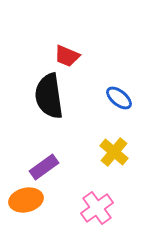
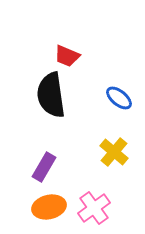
black semicircle: moved 2 px right, 1 px up
purple rectangle: rotated 24 degrees counterclockwise
orange ellipse: moved 23 px right, 7 px down
pink cross: moved 3 px left
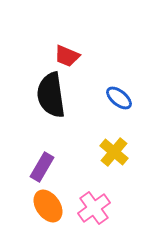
purple rectangle: moved 2 px left
orange ellipse: moved 1 px left, 1 px up; rotated 68 degrees clockwise
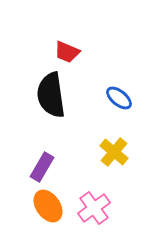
red trapezoid: moved 4 px up
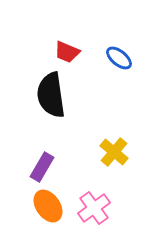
blue ellipse: moved 40 px up
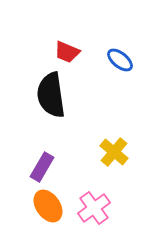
blue ellipse: moved 1 px right, 2 px down
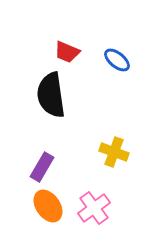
blue ellipse: moved 3 px left
yellow cross: rotated 20 degrees counterclockwise
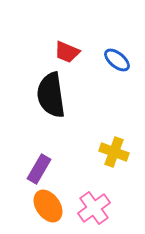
purple rectangle: moved 3 px left, 2 px down
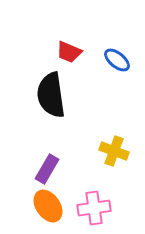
red trapezoid: moved 2 px right
yellow cross: moved 1 px up
purple rectangle: moved 8 px right
pink cross: rotated 28 degrees clockwise
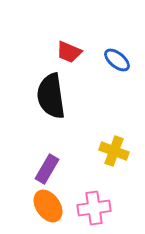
black semicircle: moved 1 px down
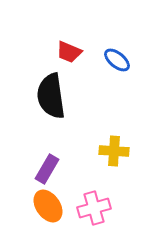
yellow cross: rotated 16 degrees counterclockwise
pink cross: rotated 8 degrees counterclockwise
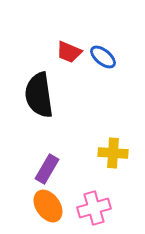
blue ellipse: moved 14 px left, 3 px up
black semicircle: moved 12 px left, 1 px up
yellow cross: moved 1 px left, 2 px down
